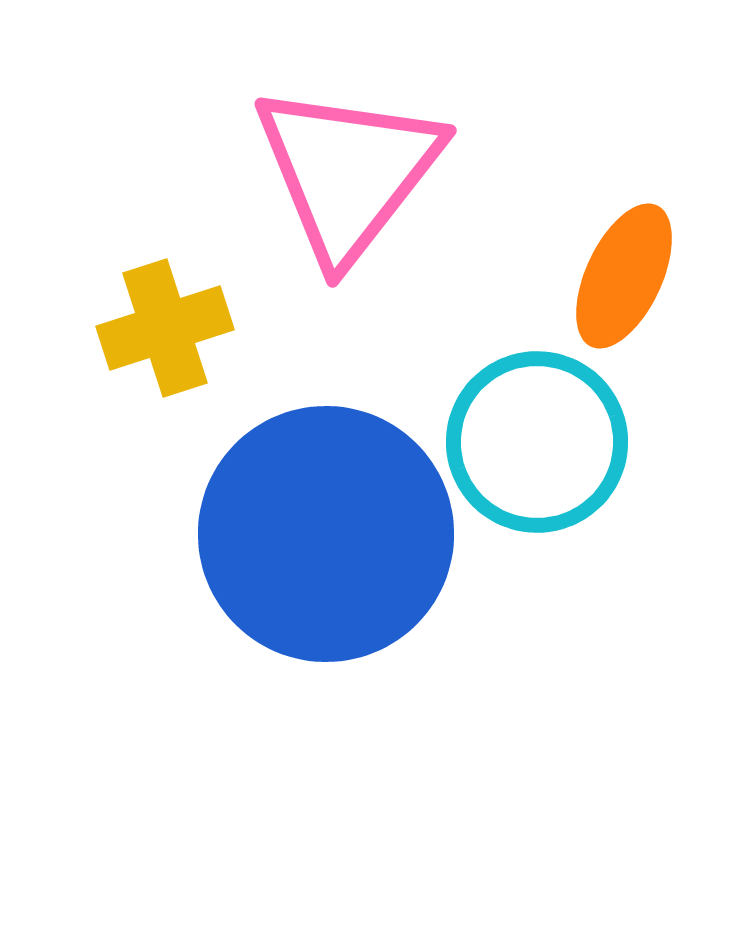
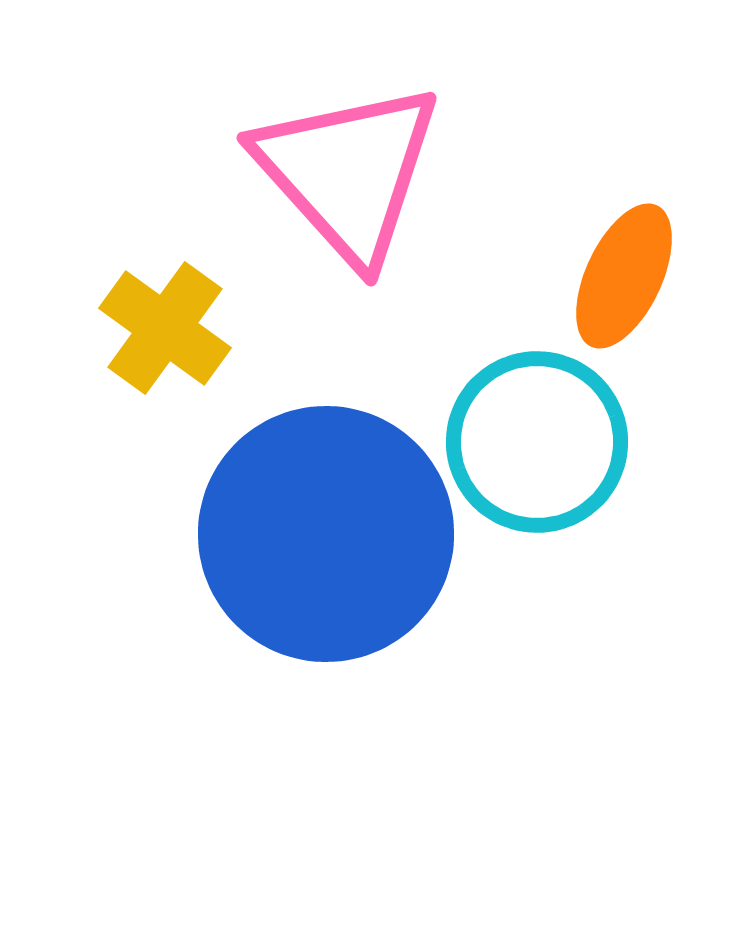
pink triangle: rotated 20 degrees counterclockwise
yellow cross: rotated 36 degrees counterclockwise
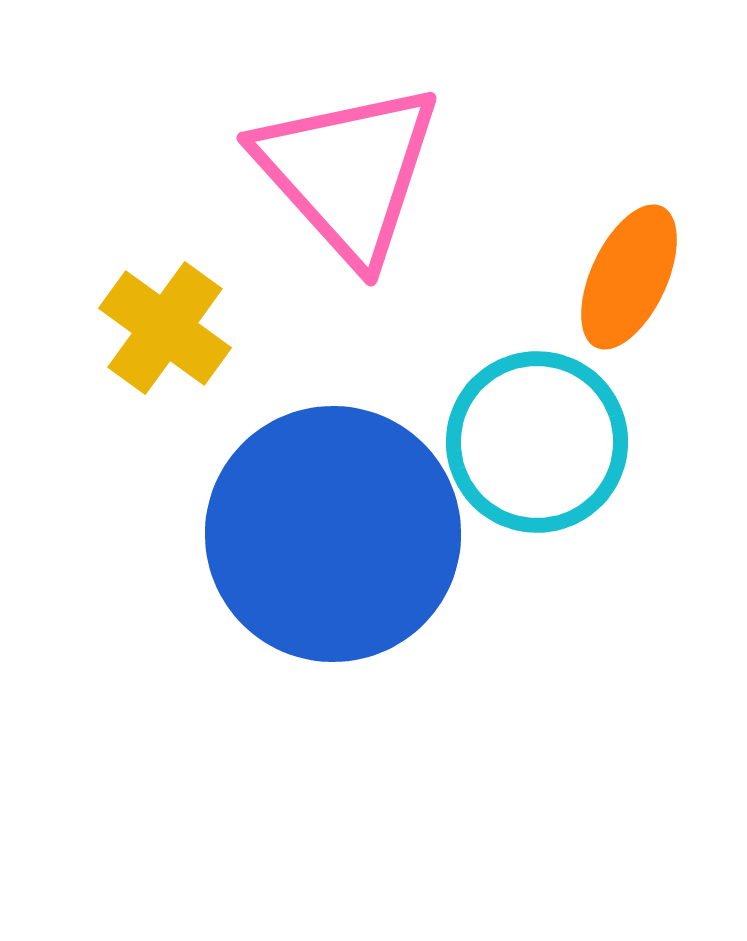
orange ellipse: moved 5 px right, 1 px down
blue circle: moved 7 px right
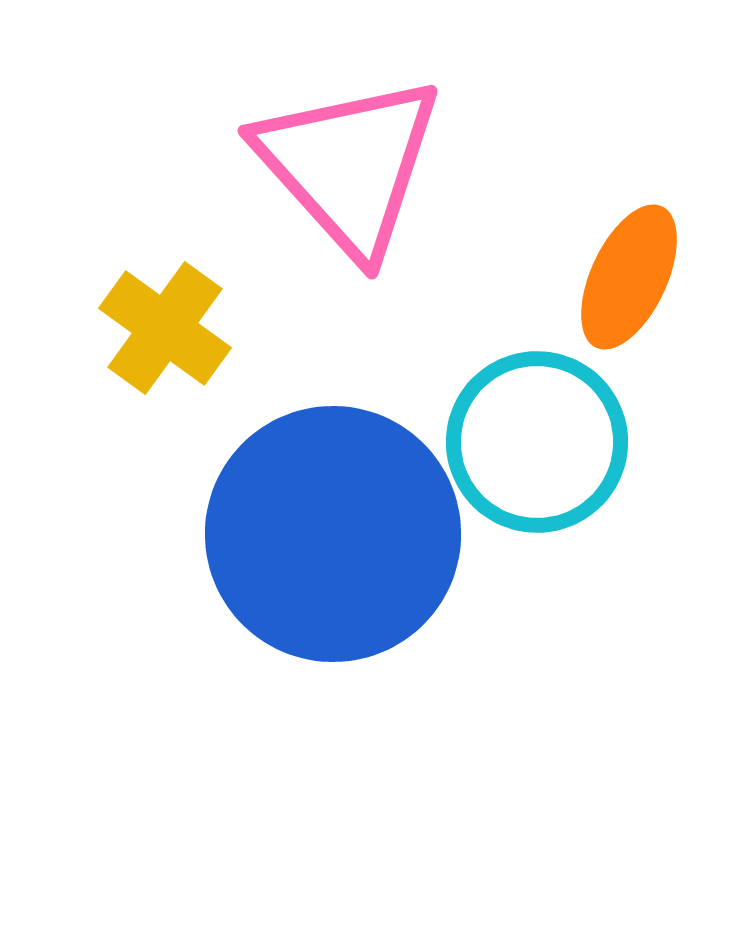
pink triangle: moved 1 px right, 7 px up
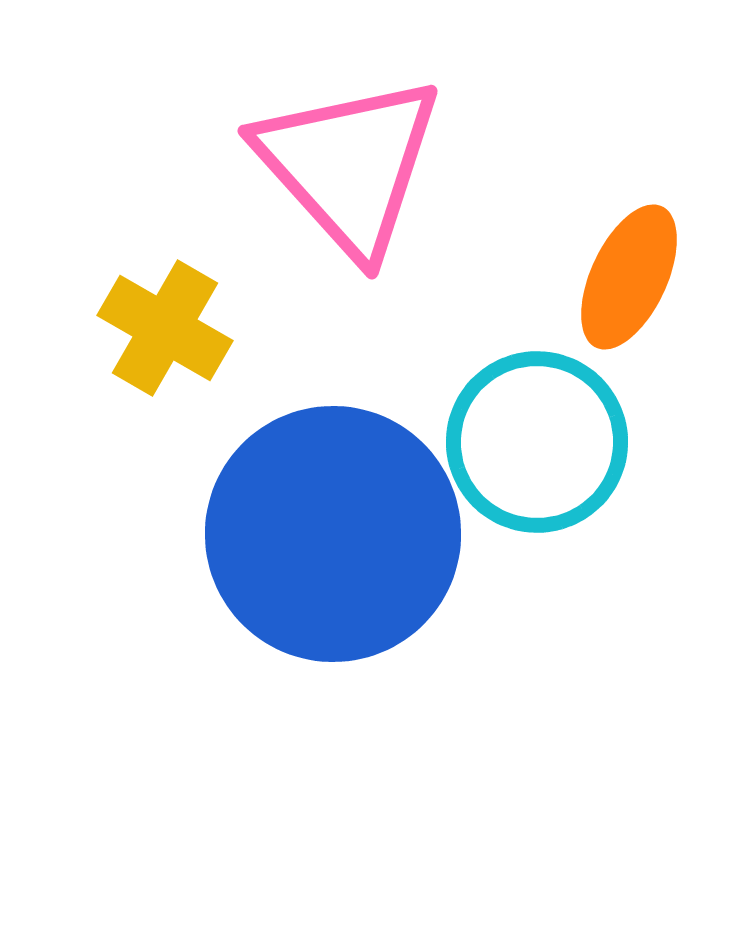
yellow cross: rotated 6 degrees counterclockwise
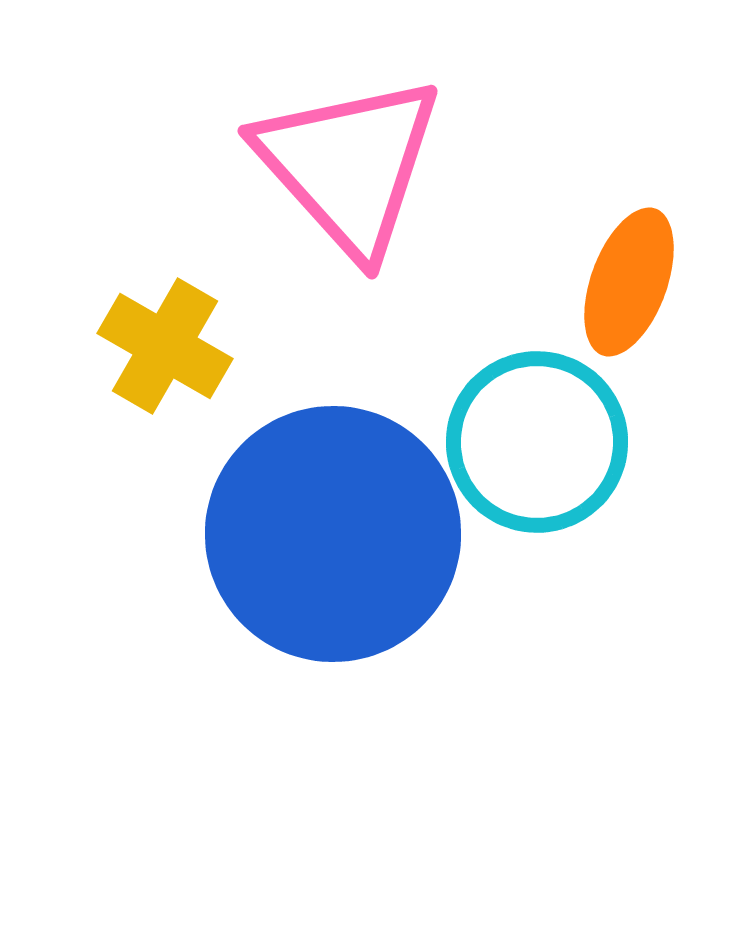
orange ellipse: moved 5 px down; rotated 5 degrees counterclockwise
yellow cross: moved 18 px down
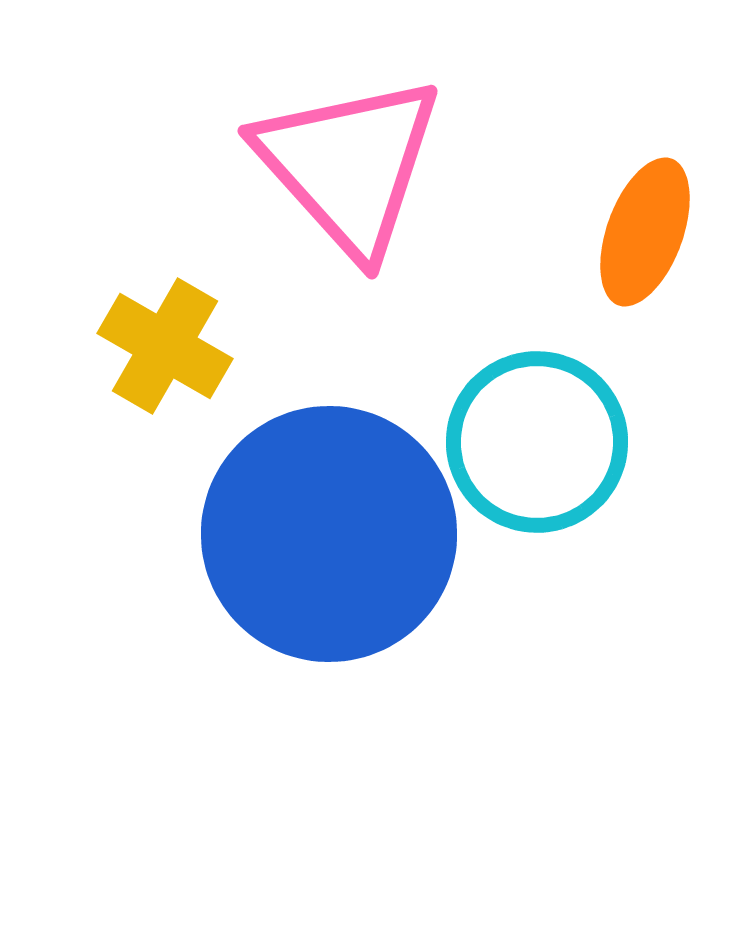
orange ellipse: moved 16 px right, 50 px up
blue circle: moved 4 px left
